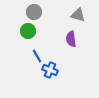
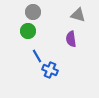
gray circle: moved 1 px left
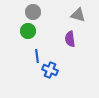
purple semicircle: moved 1 px left
blue line: rotated 24 degrees clockwise
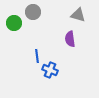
green circle: moved 14 px left, 8 px up
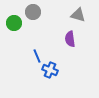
blue line: rotated 16 degrees counterclockwise
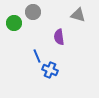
purple semicircle: moved 11 px left, 2 px up
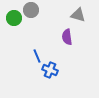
gray circle: moved 2 px left, 2 px up
green circle: moved 5 px up
purple semicircle: moved 8 px right
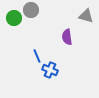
gray triangle: moved 8 px right, 1 px down
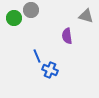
purple semicircle: moved 1 px up
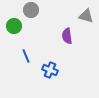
green circle: moved 8 px down
blue line: moved 11 px left
